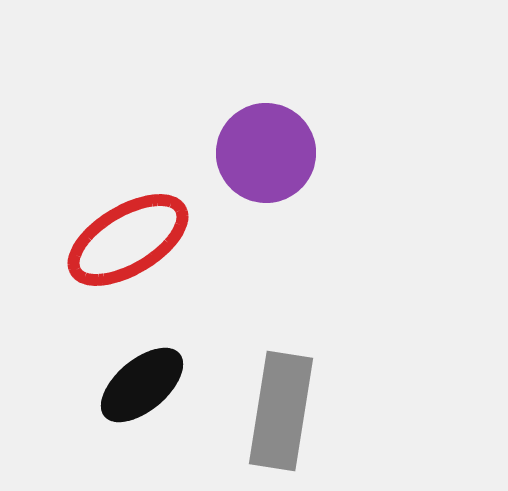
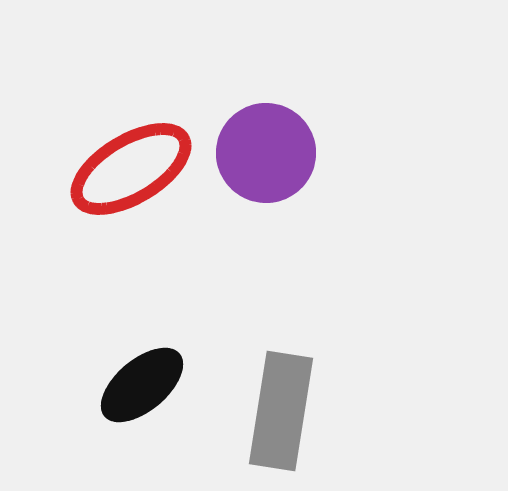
red ellipse: moved 3 px right, 71 px up
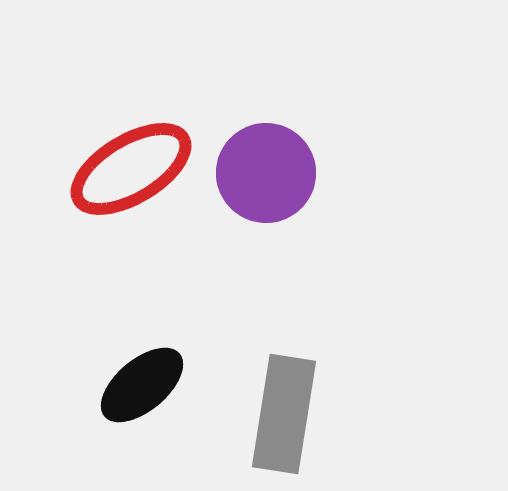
purple circle: moved 20 px down
gray rectangle: moved 3 px right, 3 px down
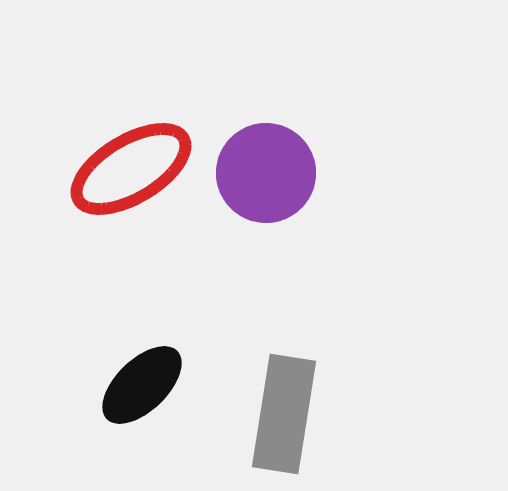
black ellipse: rotated 4 degrees counterclockwise
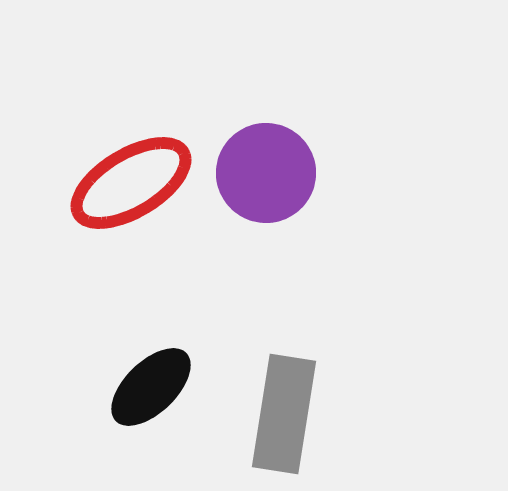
red ellipse: moved 14 px down
black ellipse: moved 9 px right, 2 px down
